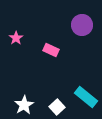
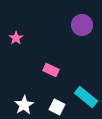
pink rectangle: moved 20 px down
white square: rotated 21 degrees counterclockwise
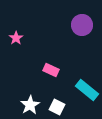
cyan rectangle: moved 1 px right, 7 px up
white star: moved 6 px right
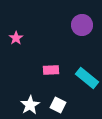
pink rectangle: rotated 28 degrees counterclockwise
cyan rectangle: moved 12 px up
white square: moved 1 px right, 2 px up
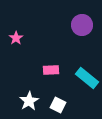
white star: moved 1 px left, 4 px up
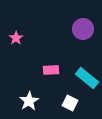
purple circle: moved 1 px right, 4 px down
white square: moved 12 px right, 2 px up
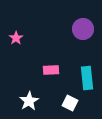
cyan rectangle: rotated 45 degrees clockwise
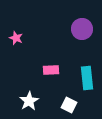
purple circle: moved 1 px left
pink star: rotated 16 degrees counterclockwise
white square: moved 1 px left, 2 px down
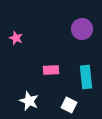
cyan rectangle: moved 1 px left, 1 px up
white star: rotated 18 degrees counterclockwise
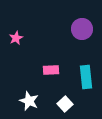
pink star: rotated 24 degrees clockwise
white square: moved 4 px left, 1 px up; rotated 21 degrees clockwise
